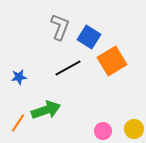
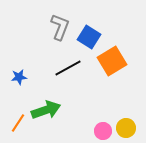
yellow circle: moved 8 px left, 1 px up
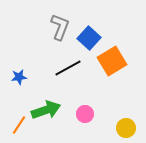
blue square: moved 1 px down; rotated 10 degrees clockwise
orange line: moved 1 px right, 2 px down
pink circle: moved 18 px left, 17 px up
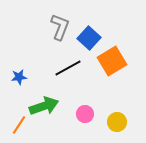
green arrow: moved 2 px left, 4 px up
yellow circle: moved 9 px left, 6 px up
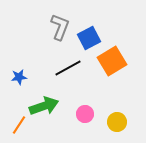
blue square: rotated 20 degrees clockwise
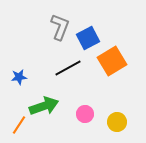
blue square: moved 1 px left
